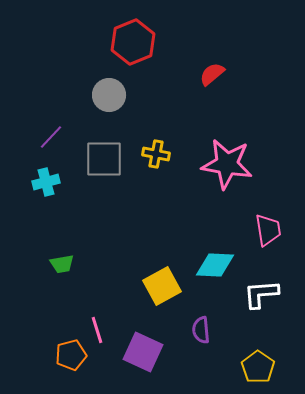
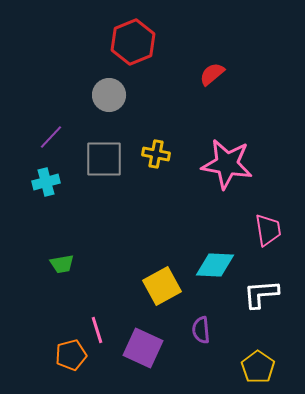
purple square: moved 4 px up
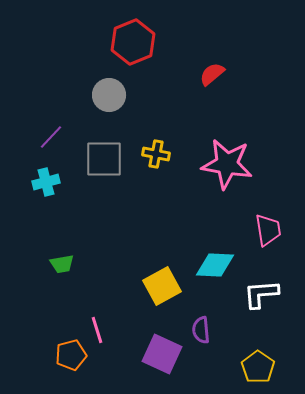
purple square: moved 19 px right, 6 px down
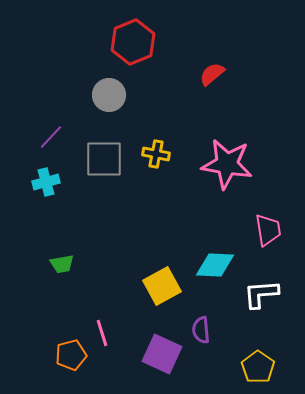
pink line: moved 5 px right, 3 px down
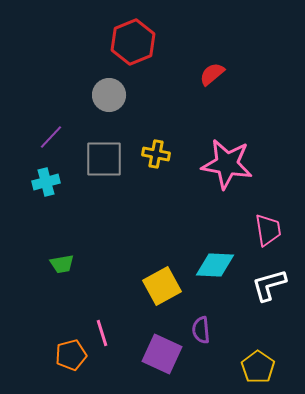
white L-shape: moved 8 px right, 9 px up; rotated 12 degrees counterclockwise
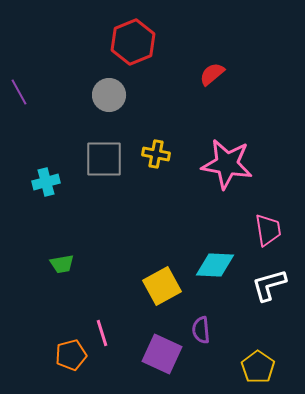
purple line: moved 32 px left, 45 px up; rotated 72 degrees counterclockwise
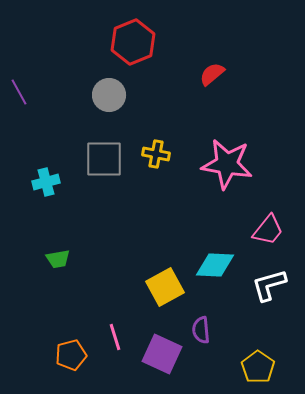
pink trapezoid: rotated 48 degrees clockwise
green trapezoid: moved 4 px left, 5 px up
yellow square: moved 3 px right, 1 px down
pink line: moved 13 px right, 4 px down
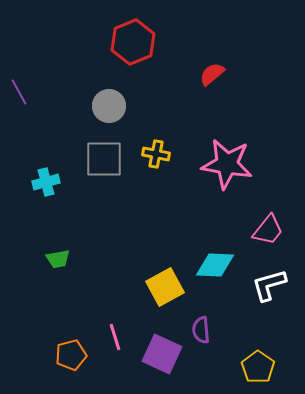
gray circle: moved 11 px down
